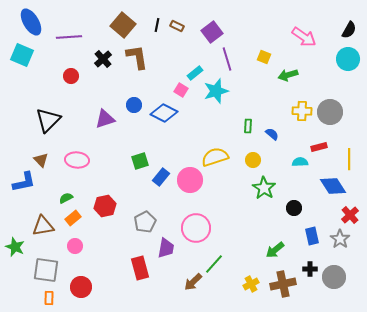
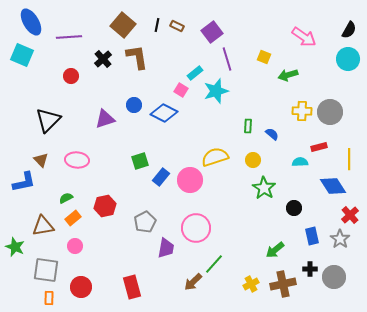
red rectangle at (140, 268): moved 8 px left, 19 px down
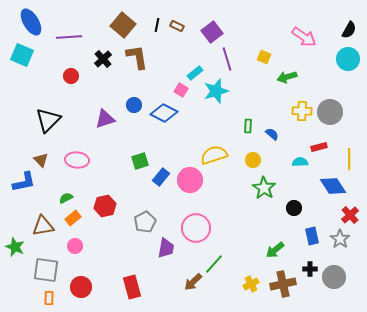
green arrow at (288, 75): moved 1 px left, 2 px down
yellow semicircle at (215, 157): moved 1 px left, 2 px up
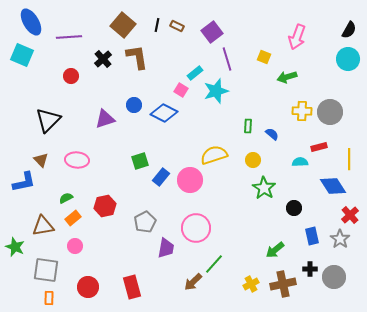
pink arrow at (304, 37): moved 7 px left; rotated 75 degrees clockwise
red circle at (81, 287): moved 7 px right
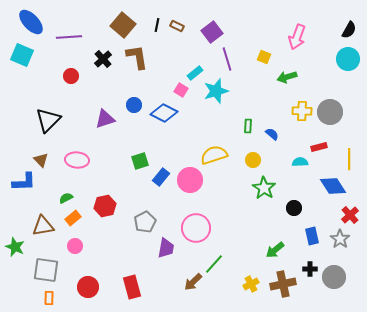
blue ellipse at (31, 22): rotated 12 degrees counterclockwise
blue L-shape at (24, 182): rotated 10 degrees clockwise
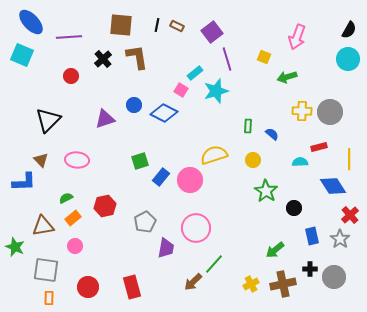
brown square at (123, 25): moved 2 px left; rotated 35 degrees counterclockwise
green star at (264, 188): moved 2 px right, 3 px down
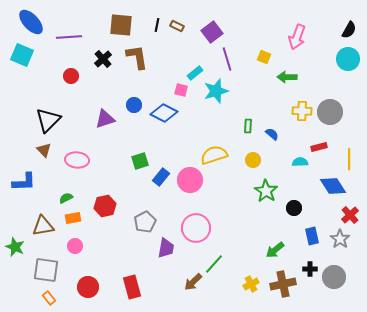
green arrow at (287, 77): rotated 18 degrees clockwise
pink square at (181, 90): rotated 16 degrees counterclockwise
brown triangle at (41, 160): moved 3 px right, 10 px up
orange rectangle at (73, 218): rotated 28 degrees clockwise
orange rectangle at (49, 298): rotated 40 degrees counterclockwise
